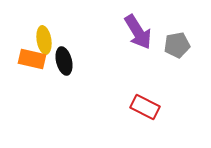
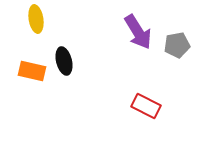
yellow ellipse: moved 8 px left, 21 px up
orange rectangle: moved 12 px down
red rectangle: moved 1 px right, 1 px up
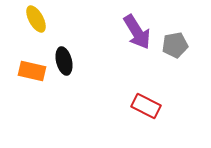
yellow ellipse: rotated 20 degrees counterclockwise
purple arrow: moved 1 px left
gray pentagon: moved 2 px left
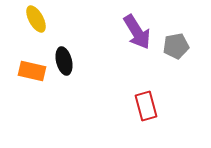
gray pentagon: moved 1 px right, 1 px down
red rectangle: rotated 48 degrees clockwise
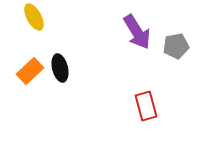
yellow ellipse: moved 2 px left, 2 px up
black ellipse: moved 4 px left, 7 px down
orange rectangle: moved 2 px left; rotated 56 degrees counterclockwise
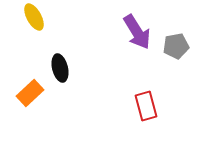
orange rectangle: moved 22 px down
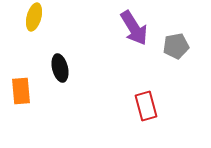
yellow ellipse: rotated 44 degrees clockwise
purple arrow: moved 3 px left, 4 px up
orange rectangle: moved 9 px left, 2 px up; rotated 52 degrees counterclockwise
